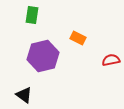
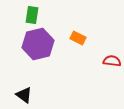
purple hexagon: moved 5 px left, 12 px up
red semicircle: moved 1 px right, 1 px down; rotated 18 degrees clockwise
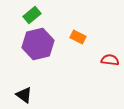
green rectangle: rotated 42 degrees clockwise
orange rectangle: moved 1 px up
red semicircle: moved 2 px left, 1 px up
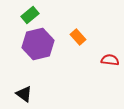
green rectangle: moved 2 px left
orange rectangle: rotated 21 degrees clockwise
black triangle: moved 1 px up
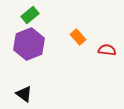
purple hexagon: moved 9 px left; rotated 8 degrees counterclockwise
red semicircle: moved 3 px left, 10 px up
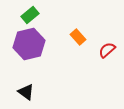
purple hexagon: rotated 8 degrees clockwise
red semicircle: rotated 48 degrees counterclockwise
black triangle: moved 2 px right, 2 px up
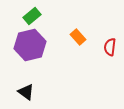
green rectangle: moved 2 px right, 1 px down
purple hexagon: moved 1 px right, 1 px down
red semicircle: moved 3 px right, 3 px up; rotated 42 degrees counterclockwise
